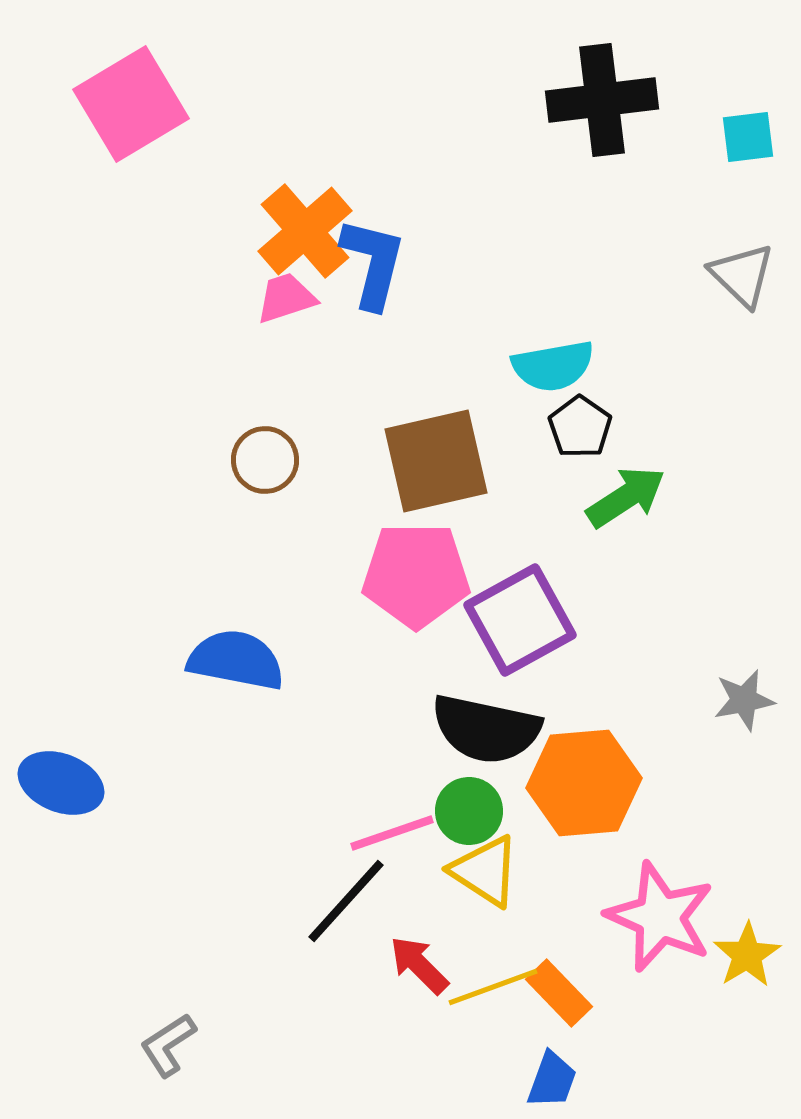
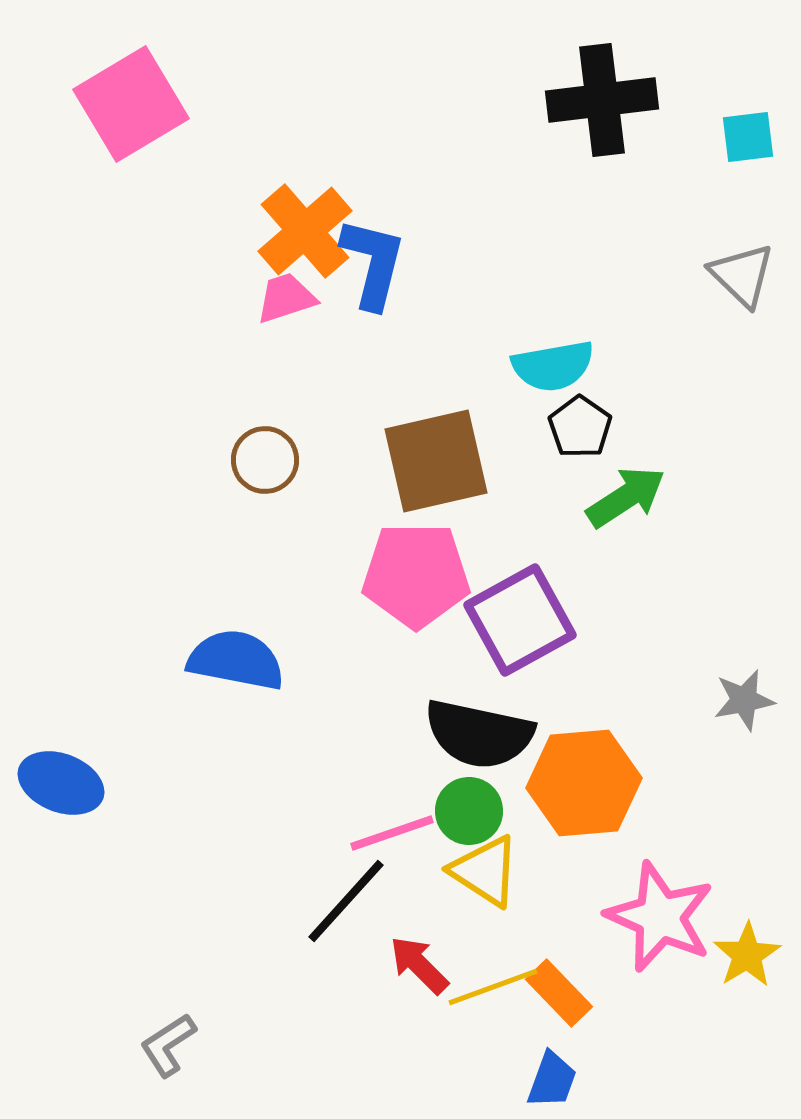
black semicircle: moved 7 px left, 5 px down
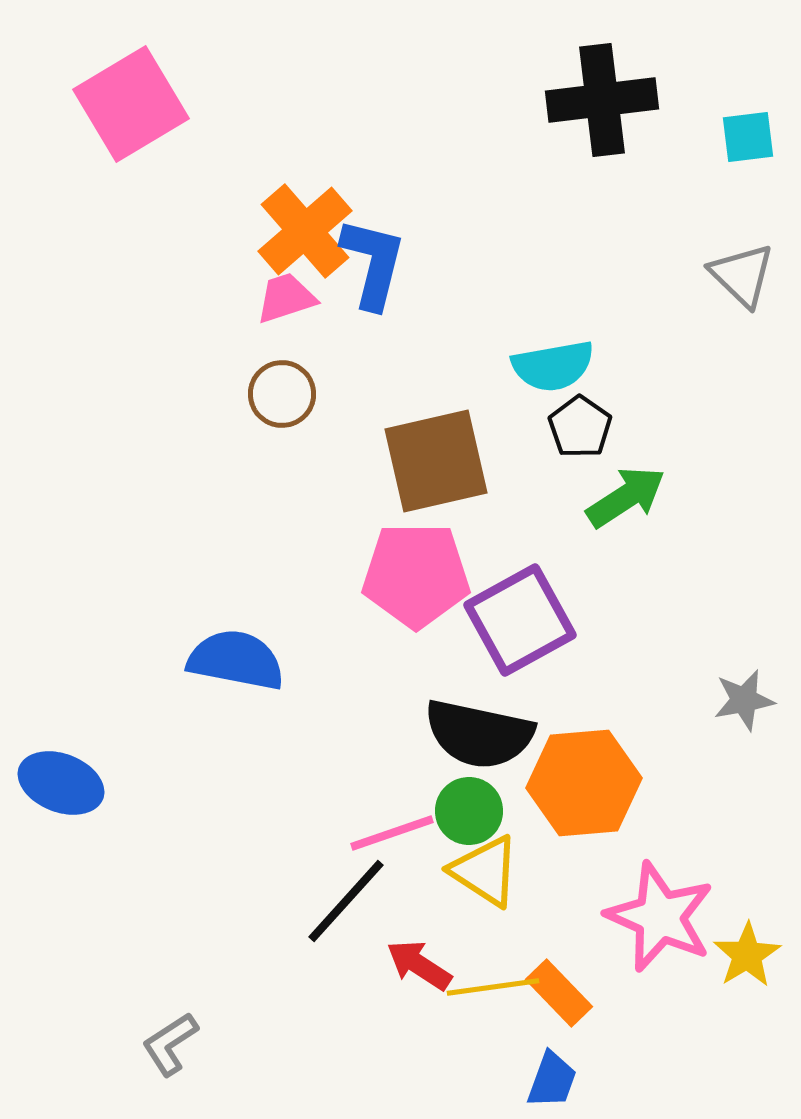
brown circle: moved 17 px right, 66 px up
red arrow: rotated 12 degrees counterclockwise
yellow line: rotated 12 degrees clockwise
gray L-shape: moved 2 px right, 1 px up
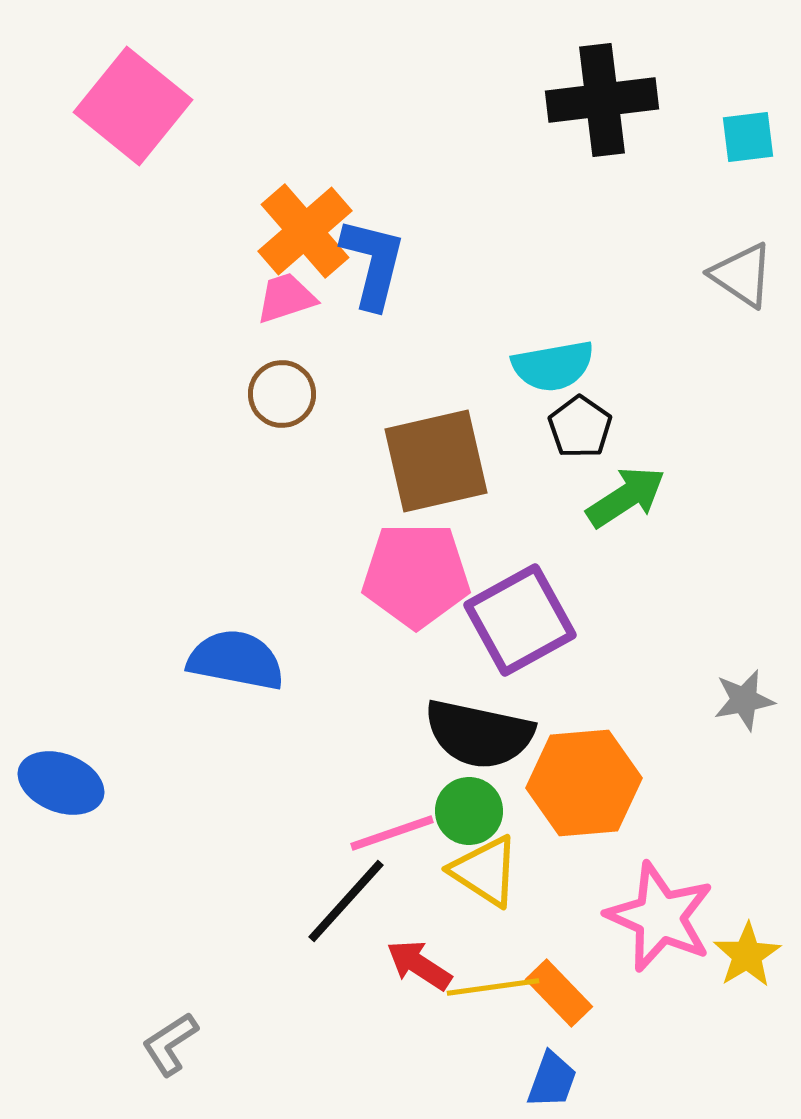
pink square: moved 2 px right, 2 px down; rotated 20 degrees counterclockwise
gray triangle: rotated 10 degrees counterclockwise
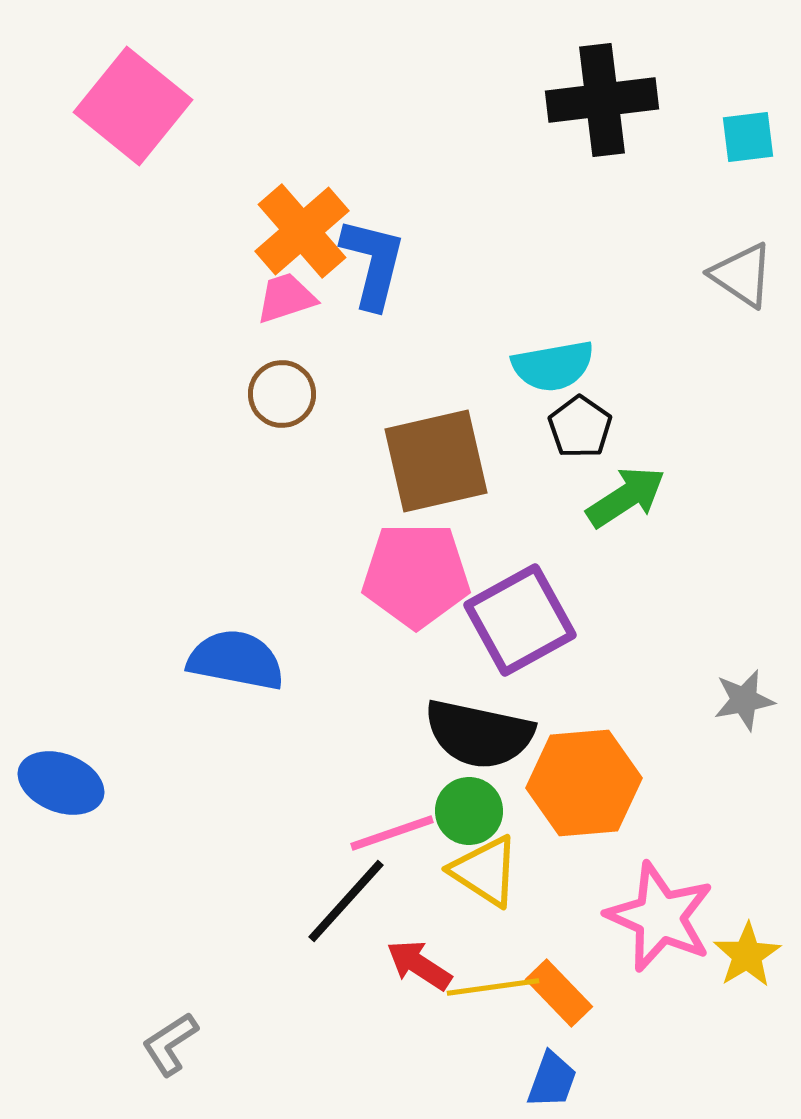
orange cross: moved 3 px left
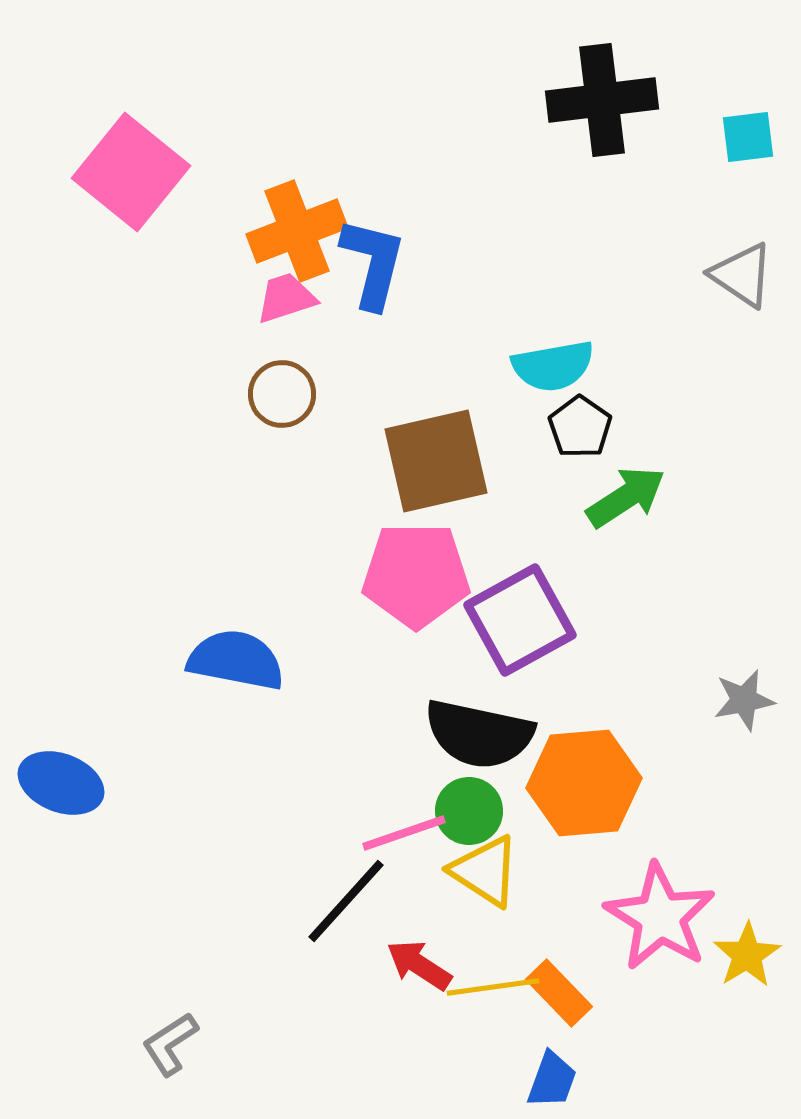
pink square: moved 2 px left, 66 px down
orange cross: moved 5 px left; rotated 20 degrees clockwise
pink line: moved 12 px right
pink star: rotated 8 degrees clockwise
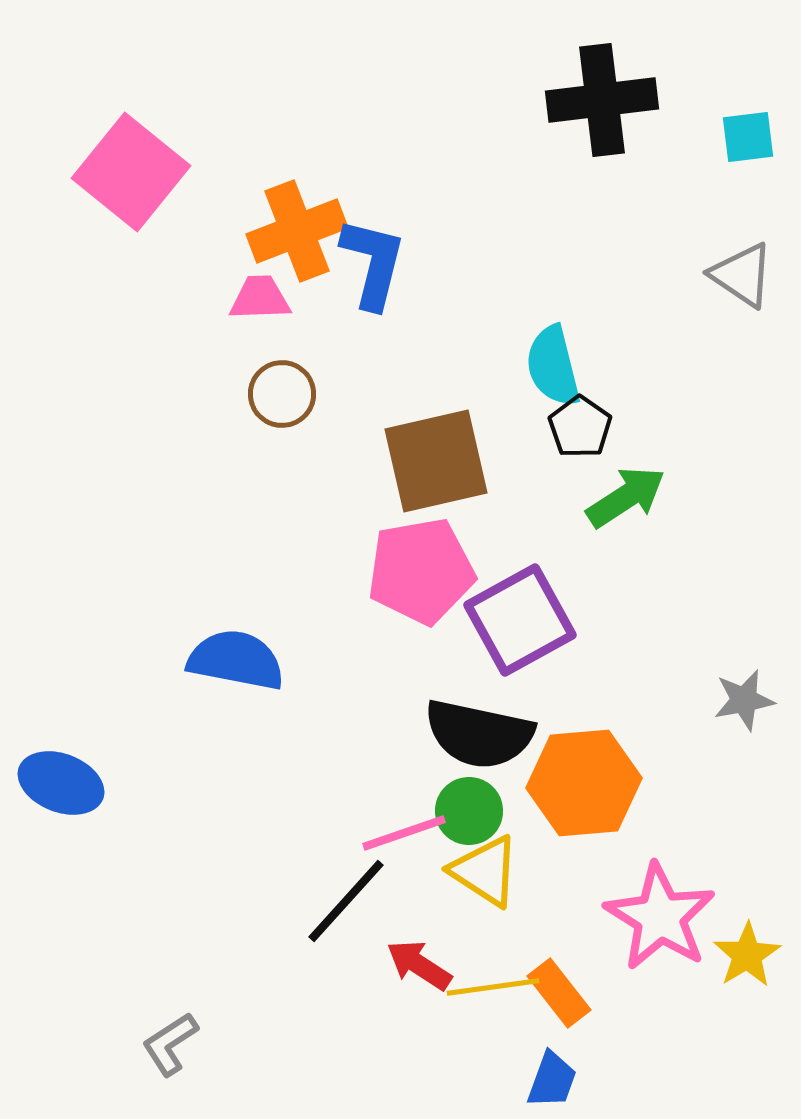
pink trapezoid: moved 26 px left; rotated 16 degrees clockwise
cyan semicircle: rotated 86 degrees clockwise
pink pentagon: moved 5 px right, 4 px up; rotated 10 degrees counterclockwise
orange rectangle: rotated 6 degrees clockwise
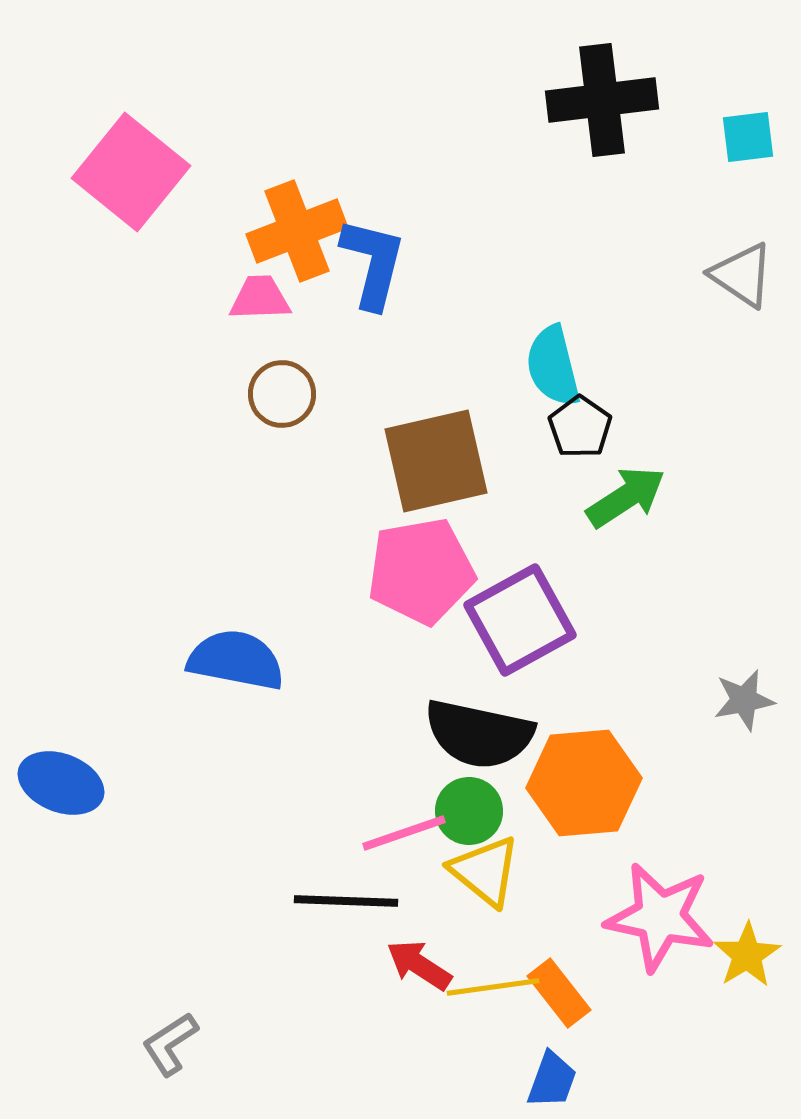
yellow triangle: rotated 6 degrees clockwise
black line: rotated 50 degrees clockwise
pink star: rotated 20 degrees counterclockwise
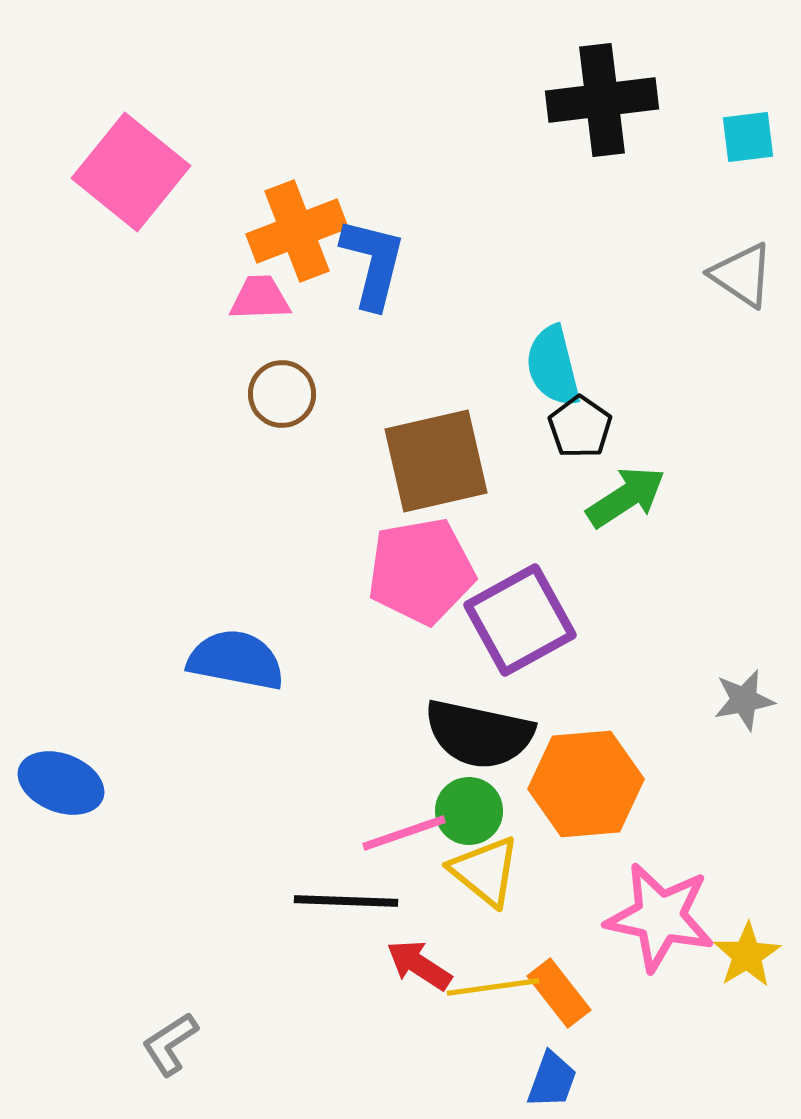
orange hexagon: moved 2 px right, 1 px down
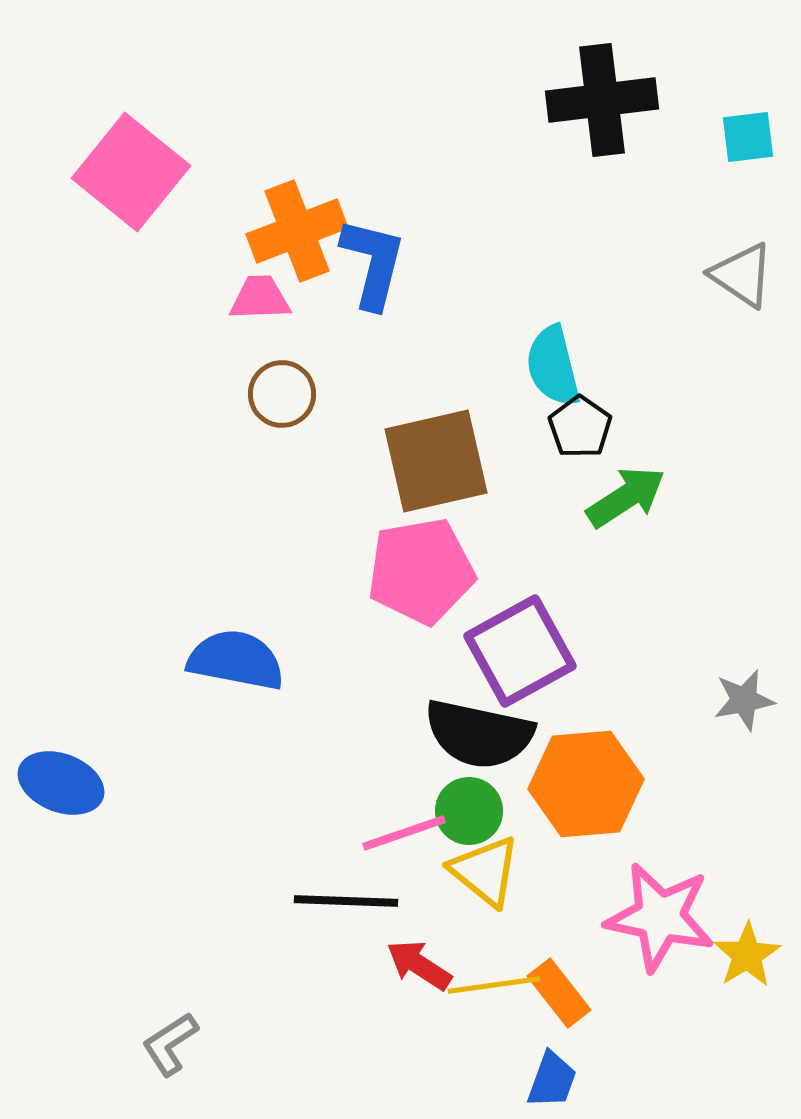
purple square: moved 31 px down
yellow line: moved 1 px right, 2 px up
